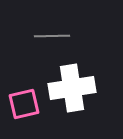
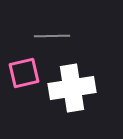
pink square: moved 31 px up
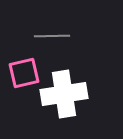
white cross: moved 8 px left, 6 px down
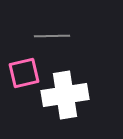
white cross: moved 1 px right, 1 px down
